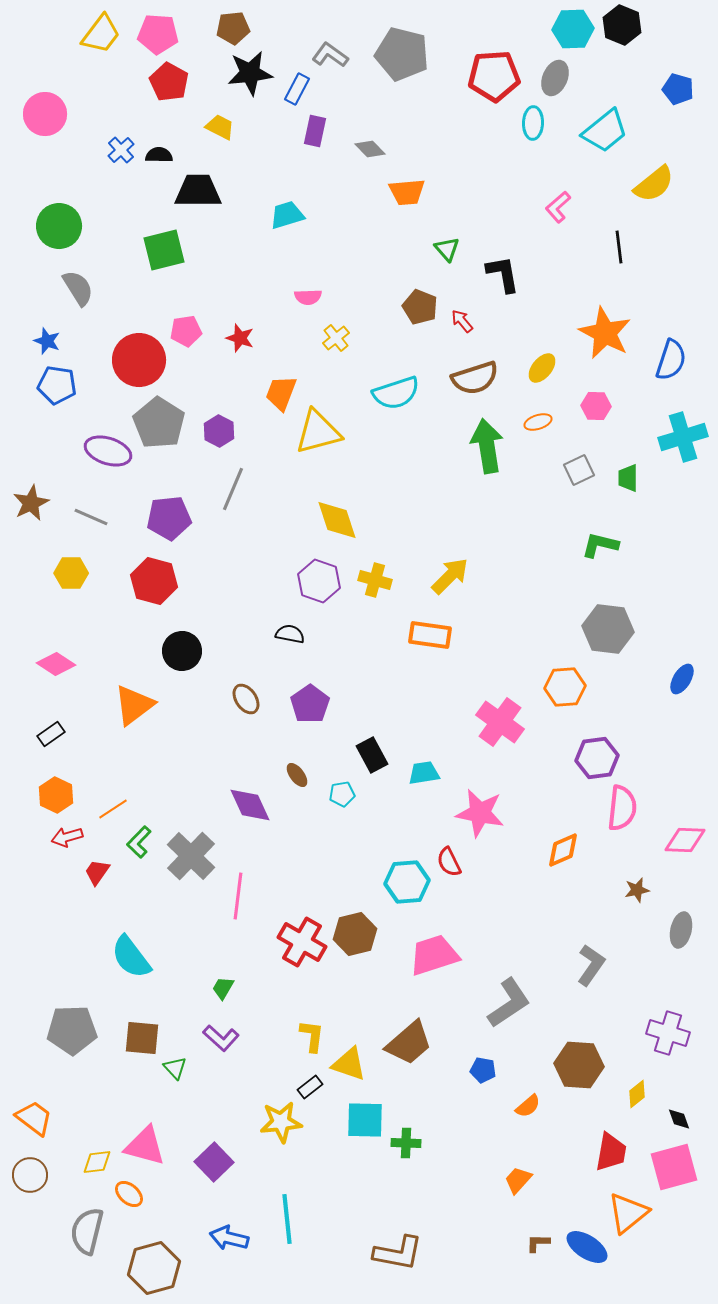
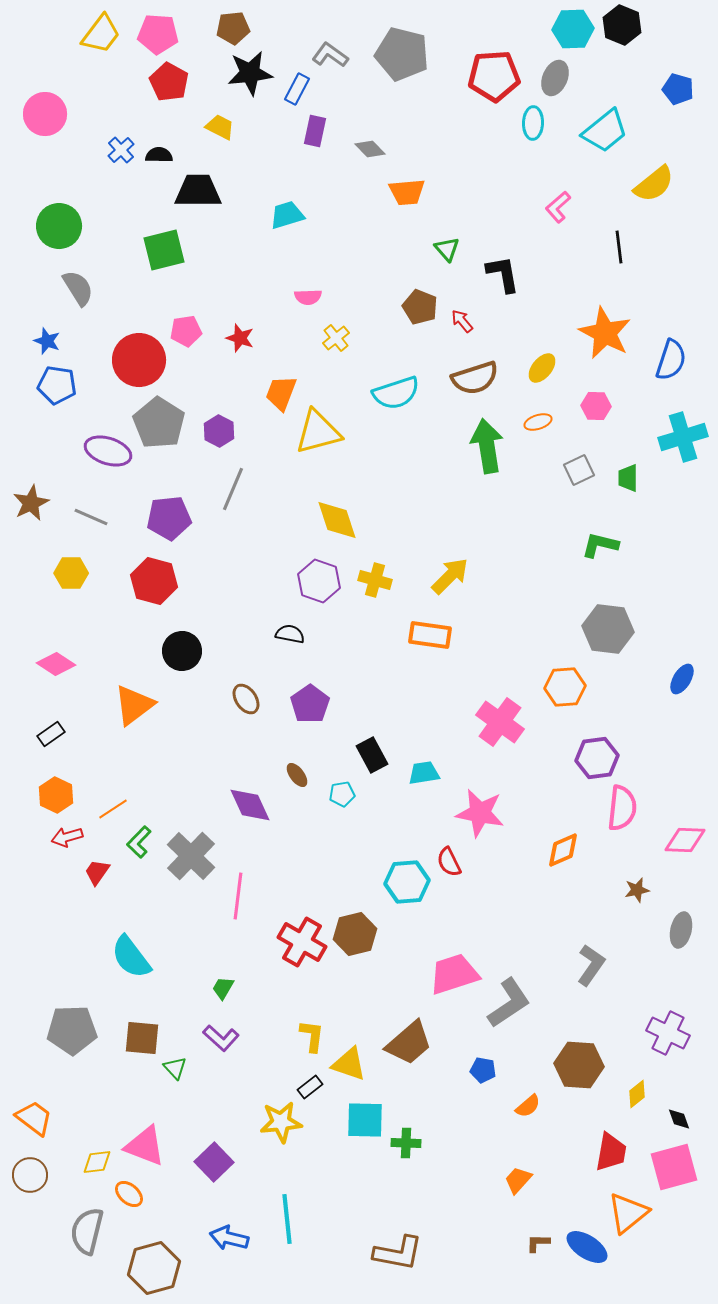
pink trapezoid at (434, 955): moved 20 px right, 19 px down
purple cross at (668, 1033): rotated 9 degrees clockwise
pink triangle at (145, 1146): rotated 6 degrees clockwise
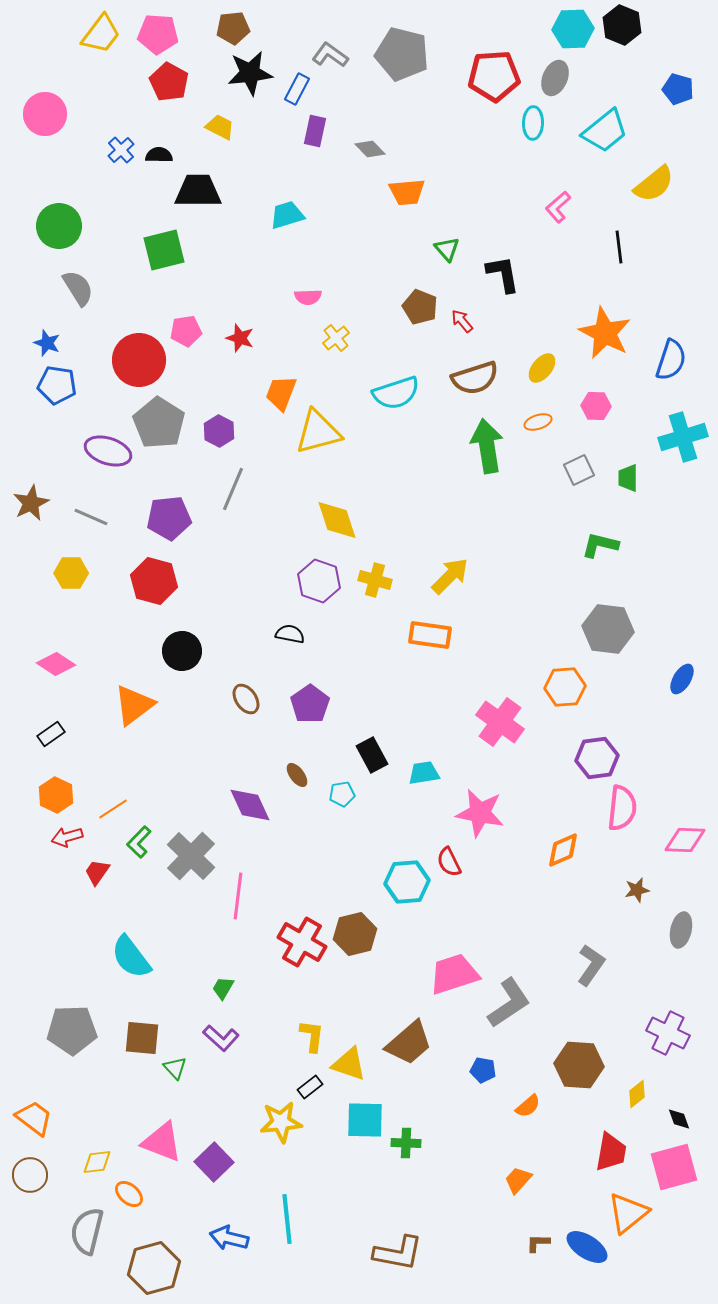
blue star at (47, 341): moved 2 px down
pink triangle at (145, 1146): moved 17 px right, 4 px up
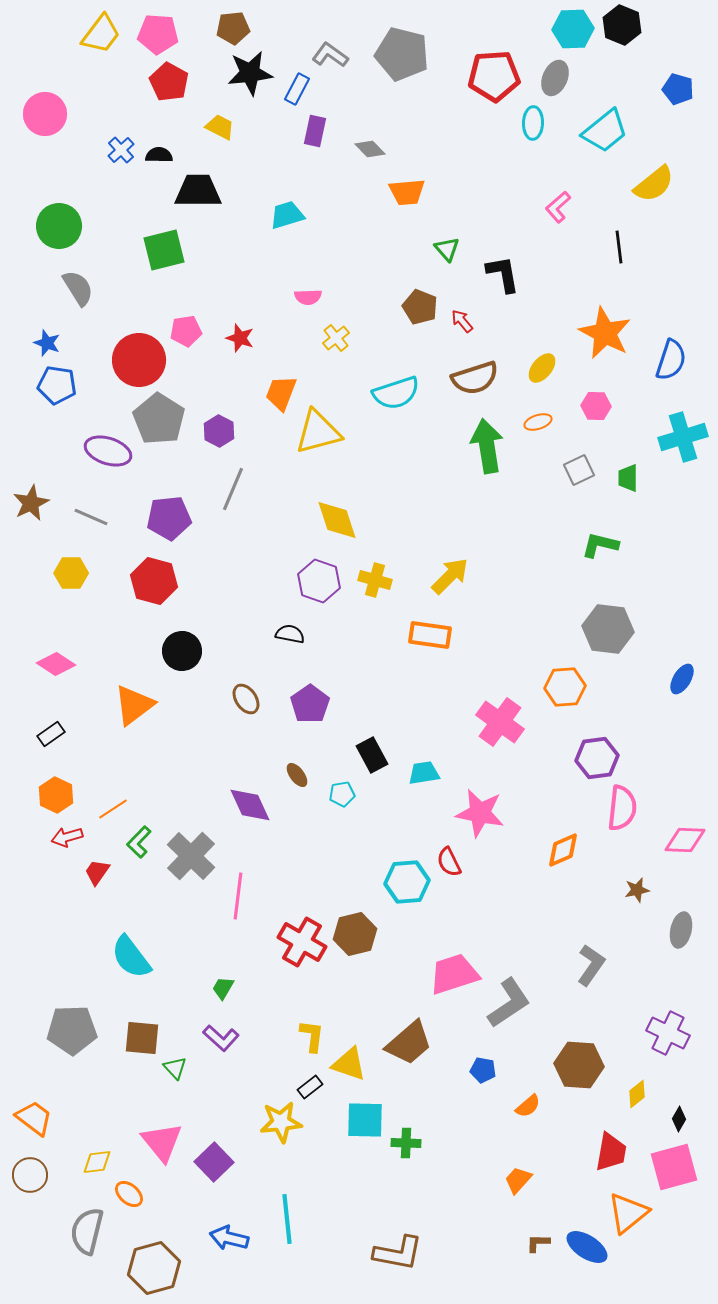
gray pentagon at (159, 423): moved 4 px up
black diamond at (679, 1119): rotated 50 degrees clockwise
pink triangle at (162, 1142): rotated 30 degrees clockwise
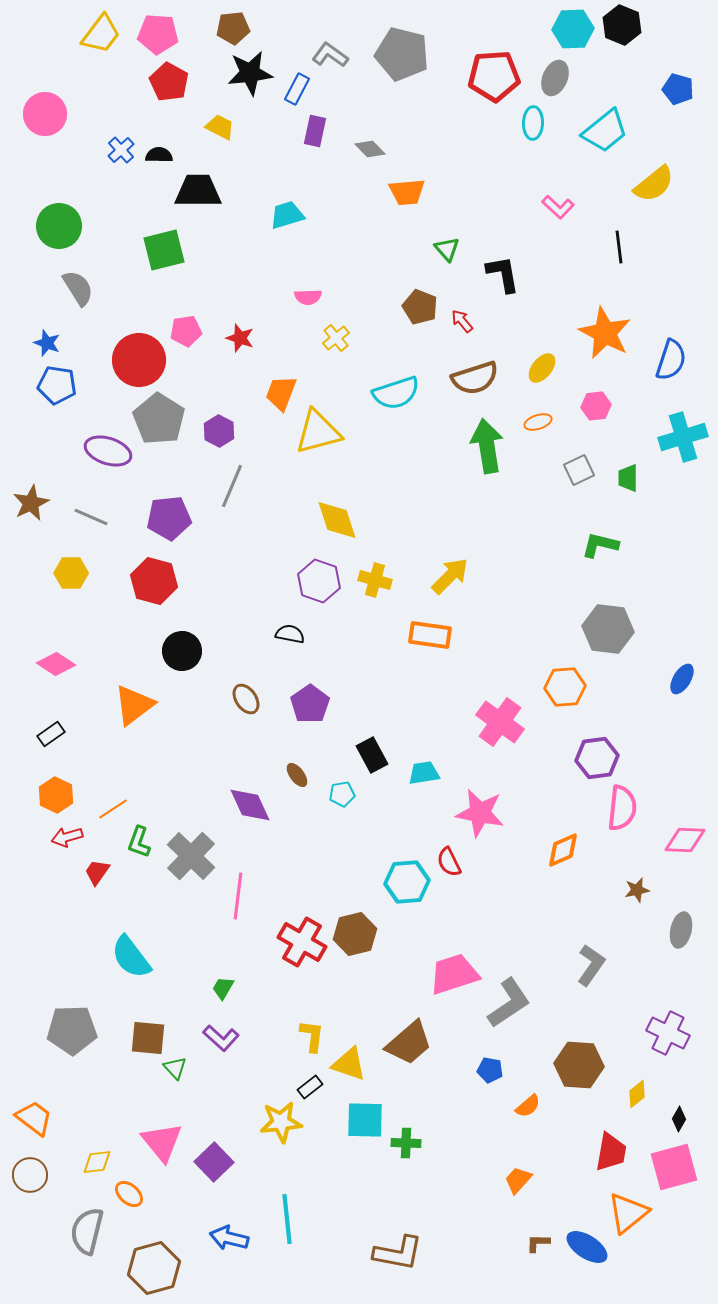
pink L-shape at (558, 207): rotated 96 degrees counterclockwise
pink hexagon at (596, 406): rotated 8 degrees counterclockwise
gray line at (233, 489): moved 1 px left, 3 px up
green L-shape at (139, 842): rotated 24 degrees counterclockwise
brown square at (142, 1038): moved 6 px right
blue pentagon at (483, 1070): moved 7 px right
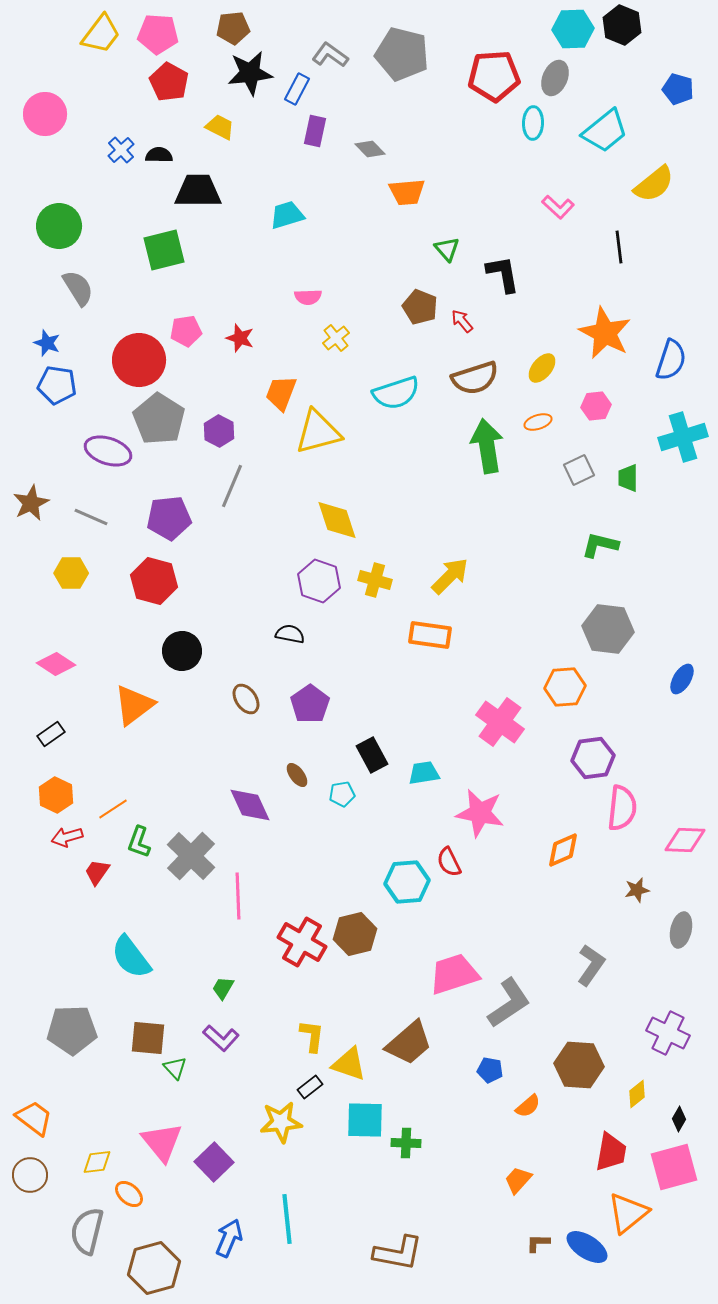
purple hexagon at (597, 758): moved 4 px left
pink line at (238, 896): rotated 9 degrees counterclockwise
blue arrow at (229, 1238): rotated 99 degrees clockwise
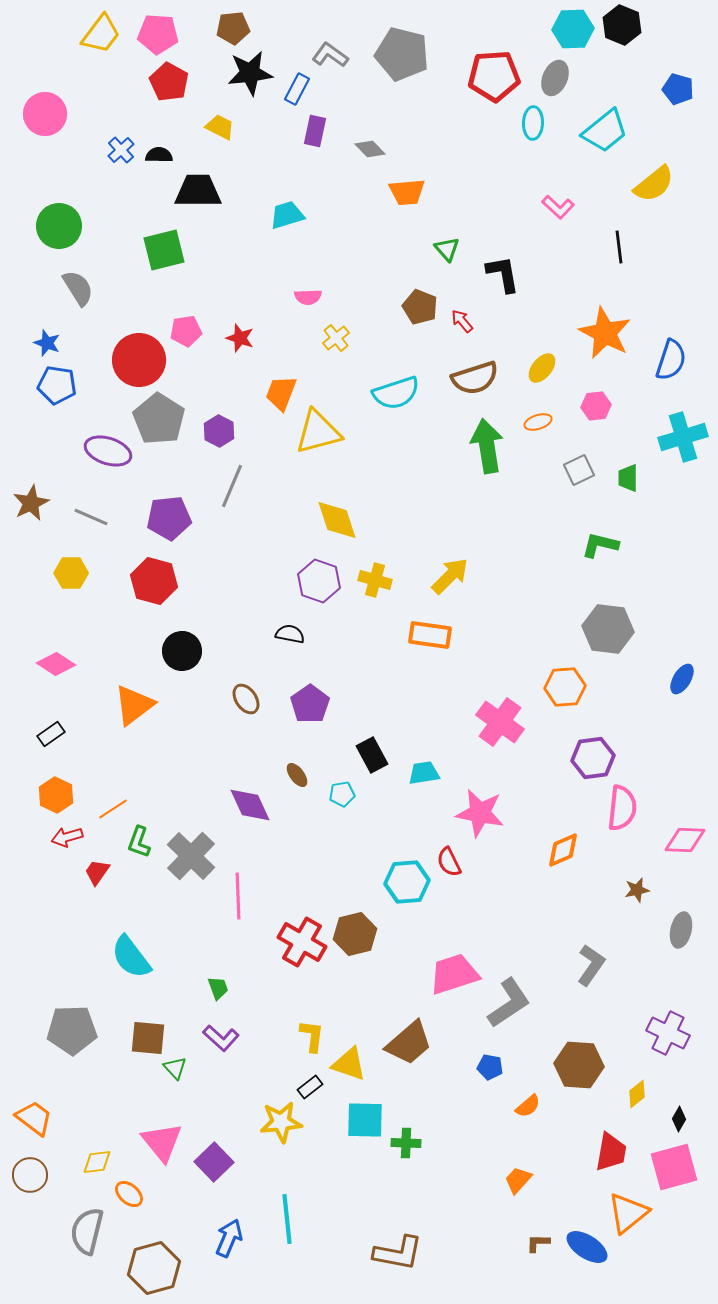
green trapezoid at (223, 988): moved 5 px left; rotated 130 degrees clockwise
blue pentagon at (490, 1070): moved 3 px up
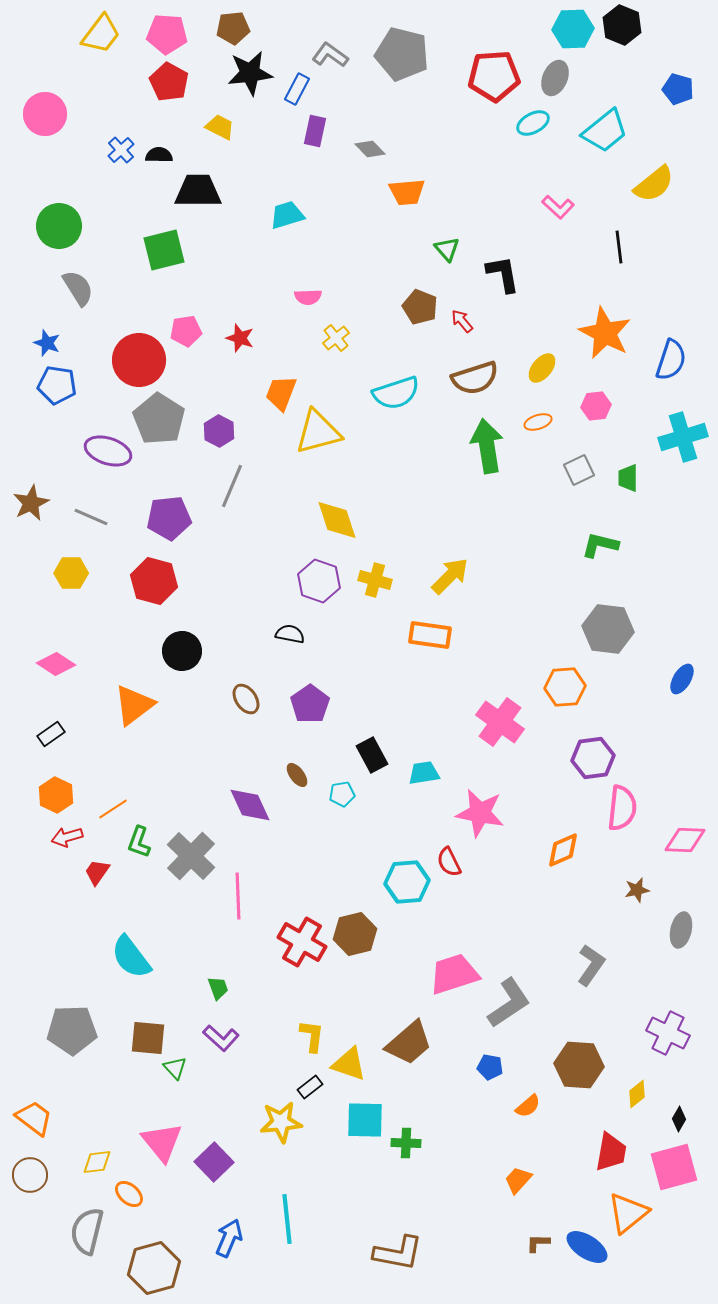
pink pentagon at (158, 34): moved 9 px right
cyan ellipse at (533, 123): rotated 60 degrees clockwise
